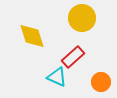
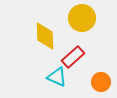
yellow diamond: moved 13 px right; rotated 16 degrees clockwise
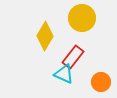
yellow diamond: rotated 32 degrees clockwise
red rectangle: rotated 10 degrees counterclockwise
cyan triangle: moved 7 px right, 3 px up
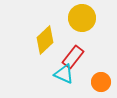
yellow diamond: moved 4 px down; rotated 16 degrees clockwise
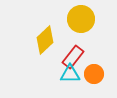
yellow circle: moved 1 px left, 1 px down
cyan triangle: moved 6 px right; rotated 25 degrees counterclockwise
orange circle: moved 7 px left, 8 px up
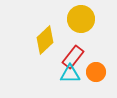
orange circle: moved 2 px right, 2 px up
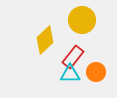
yellow circle: moved 1 px right, 1 px down
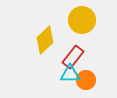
orange circle: moved 10 px left, 8 px down
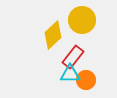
yellow diamond: moved 8 px right, 5 px up
